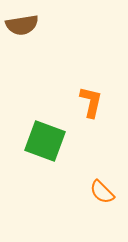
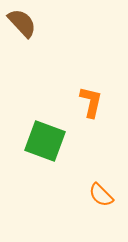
brown semicircle: moved 2 px up; rotated 124 degrees counterclockwise
orange semicircle: moved 1 px left, 3 px down
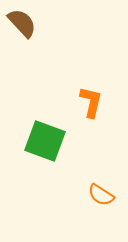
orange semicircle: rotated 12 degrees counterclockwise
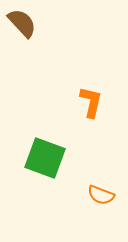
green square: moved 17 px down
orange semicircle: rotated 12 degrees counterclockwise
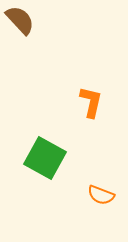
brown semicircle: moved 2 px left, 3 px up
green square: rotated 9 degrees clockwise
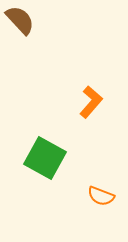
orange L-shape: rotated 28 degrees clockwise
orange semicircle: moved 1 px down
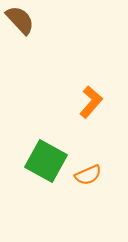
green square: moved 1 px right, 3 px down
orange semicircle: moved 13 px left, 21 px up; rotated 44 degrees counterclockwise
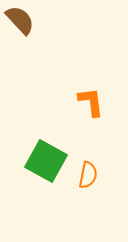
orange L-shape: rotated 48 degrees counterclockwise
orange semicircle: rotated 56 degrees counterclockwise
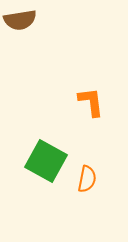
brown semicircle: rotated 124 degrees clockwise
orange semicircle: moved 1 px left, 4 px down
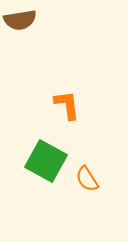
orange L-shape: moved 24 px left, 3 px down
orange semicircle: rotated 136 degrees clockwise
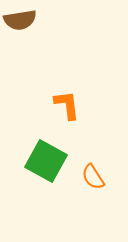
orange semicircle: moved 6 px right, 2 px up
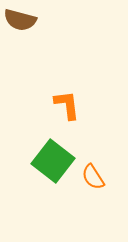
brown semicircle: rotated 24 degrees clockwise
green square: moved 7 px right; rotated 9 degrees clockwise
